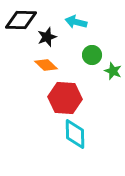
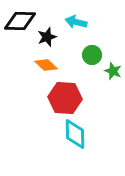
black diamond: moved 1 px left, 1 px down
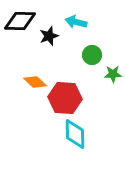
black star: moved 2 px right, 1 px up
orange diamond: moved 11 px left, 17 px down
green star: moved 3 px down; rotated 24 degrees counterclockwise
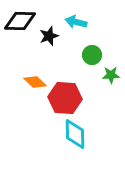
green star: moved 2 px left, 1 px down
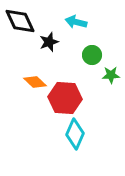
black diamond: rotated 64 degrees clockwise
black star: moved 6 px down
cyan diamond: rotated 24 degrees clockwise
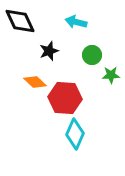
black star: moved 9 px down
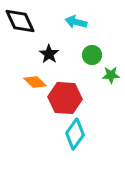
black star: moved 3 px down; rotated 18 degrees counterclockwise
cyan diamond: rotated 12 degrees clockwise
